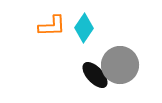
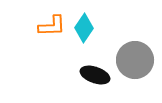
gray circle: moved 15 px right, 5 px up
black ellipse: rotated 28 degrees counterclockwise
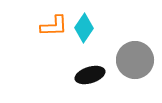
orange L-shape: moved 2 px right
black ellipse: moved 5 px left; rotated 36 degrees counterclockwise
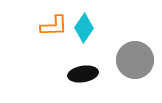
black ellipse: moved 7 px left, 1 px up; rotated 8 degrees clockwise
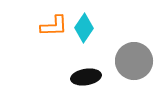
gray circle: moved 1 px left, 1 px down
black ellipse: moved 3 px right, 3 px down
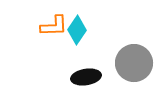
cyan diamond: moved 7 px left, 2 px down
gray circle: moved 2 px down
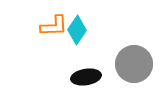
gray circle: moved 1 px down
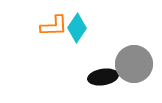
cyan diamond: moved 2 px up
black ellipse: moved 17 px right
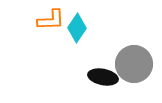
orange L-shape: moved 3 px left, 6 px up
black ellipse: rotated 20 degrees clockwise
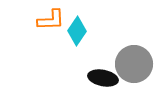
cyan diamond: moved 3 px down
black ellipse: moved 1 px down
